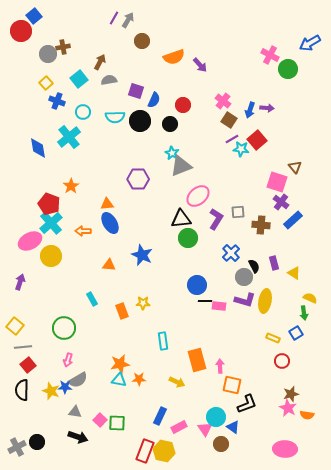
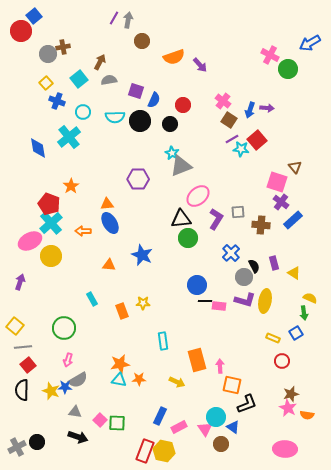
gray arrow at (128, 20): rotated 21 degrees counterclockwise
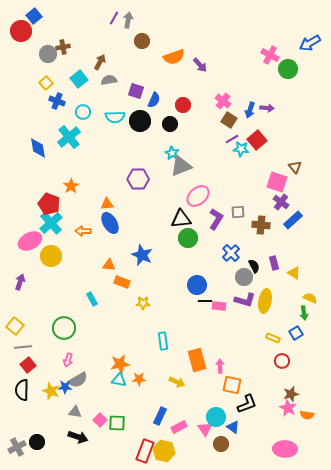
orange rectangle at (122, 311): moved 29 px up; rotated 49 degrees counterclockwise
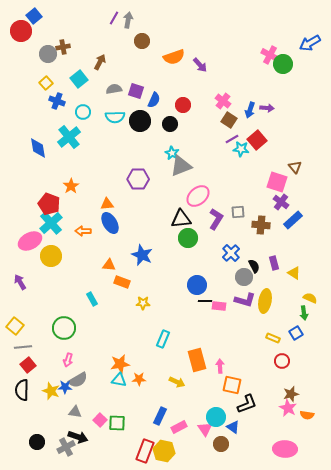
green circle at (288, 69): moved 5 px left, 5 px up
gray semicircle at (109, 80): moved 5 px right, 9 px down
purple arrow at (20, 282): rotated 49 degrees counterclockwise
cyan rectangle at (163, 341): moved 2 px up; rotated 30 degrees clockwise
gray cross at (17, 447): moved 49 px right
